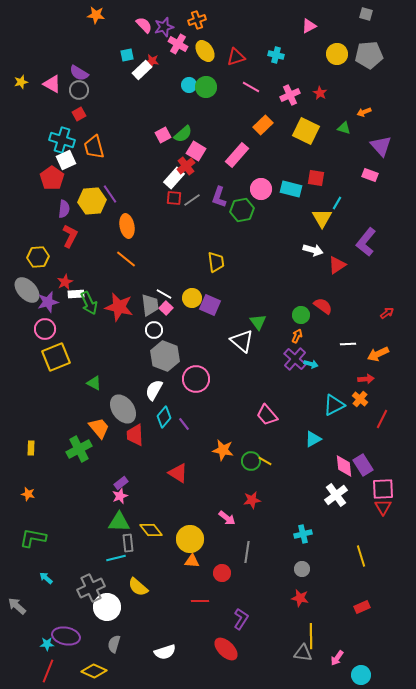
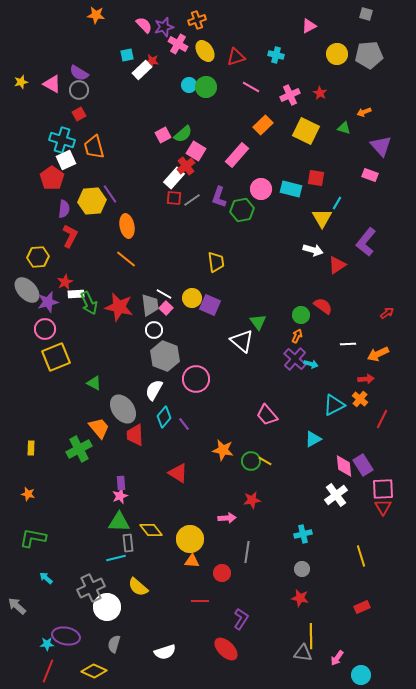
purple rectangle at (121, 483): rotated 56 degrees counterclockwise
pink arrow at (227, 518): rotated 42 degrees counterclockwise
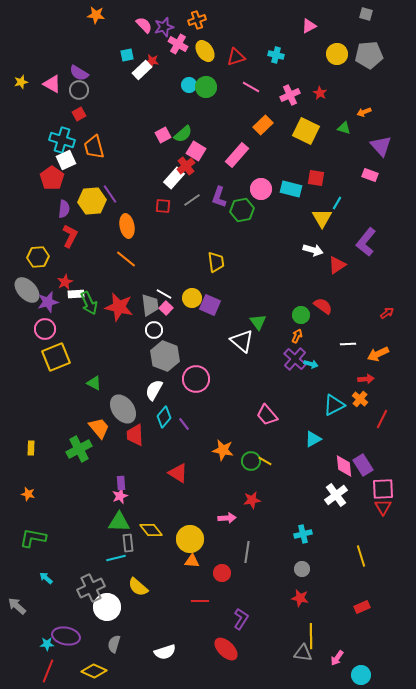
red square at (174, 198): moved 11 px left, 8 px down
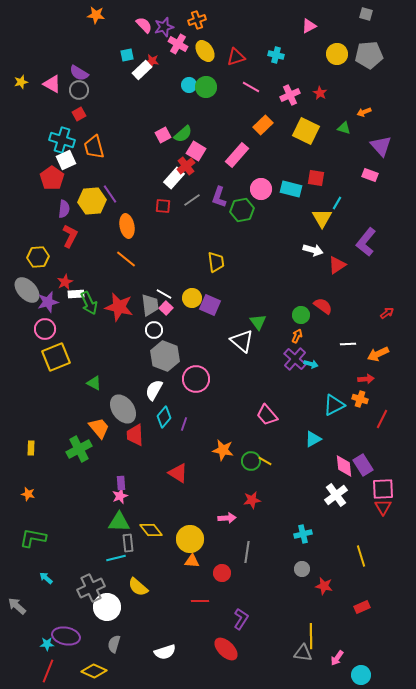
orange cross at (360, 399): rotated 21 degrees counterclockwise
purple line at (184, 424): rotated 56 degrees clockwise
red star at (300, 598): moved 24 px right, 12 px up
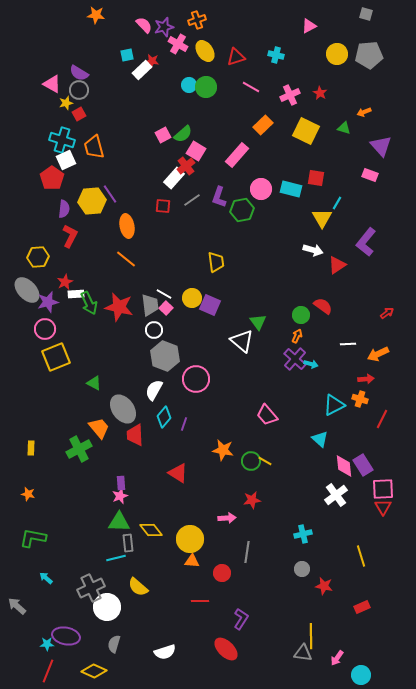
yellow star at (21, 82): moved 45 px right, 21 px down
cyan triangle at (313, 439): moved 7 px right; rotated 48 degrees counterclockwise
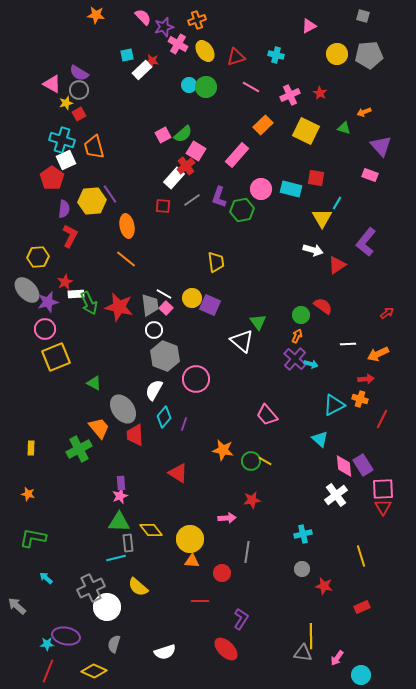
gray square at (366, 14): moved 3 px left, 2 px down
pink semicircle at (144, 25): moved 1 px left, 8 px up
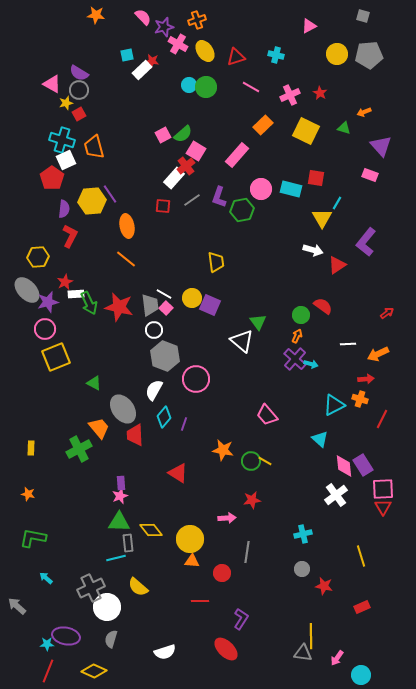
gray semicircle at (114, 644): moved 3 px left, 5 px up
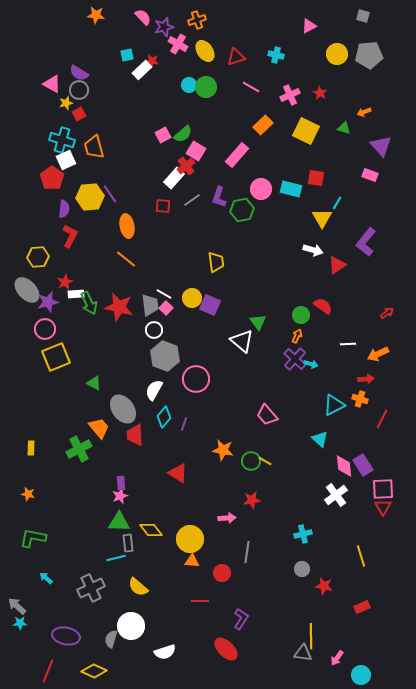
yellow hexagon at (92, 201): moved 2 px left, 4 px up
white circle at (107, 607): moved 24 px right, 19 px down
cyan star at (47, 644): moved 27 px left, 21 px up
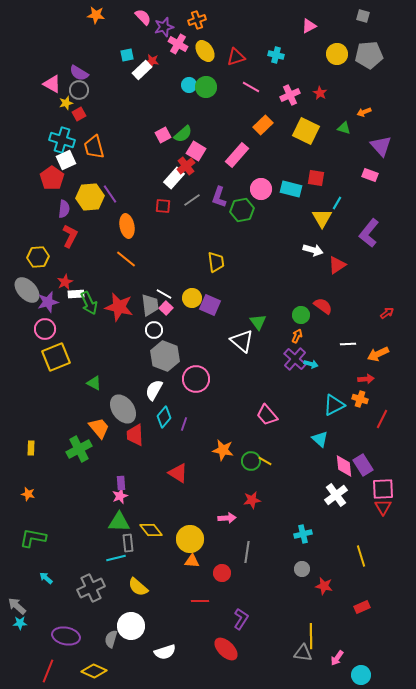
purple L-shape at (366, 242): moved 3 px right, 9 px up
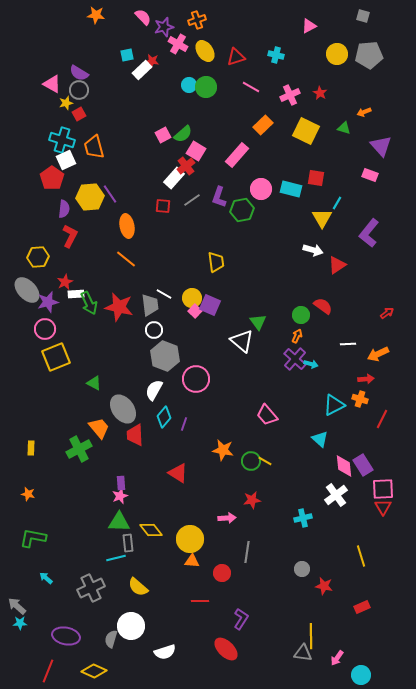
pink square at (166, 308): moved 29 px right, 3 px down
cyan cross at (303, 534): moved 16 px up
